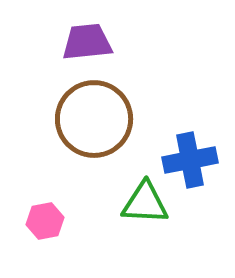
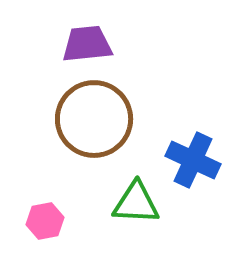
purple trapezoid: moved 2 px down
blue cross: moved 3 px right; rotated 36 degrees clockwise
green triangle: moved 9 px left
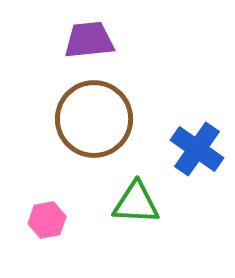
purple trapezoid: moved 2 px right, 4 px up
blue cross: moved 4 px right, 11 px up; rotated 10 degrees clockwise
pink hexagon: moved 2 px right, 1 px up
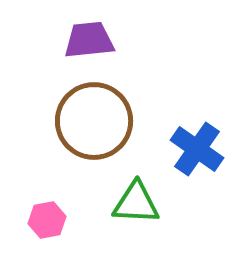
brown circle: moved 2 px down
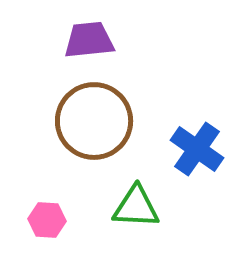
green triangle: moved 4 px down
pink hexagon: rotated 15 degrees clockwise
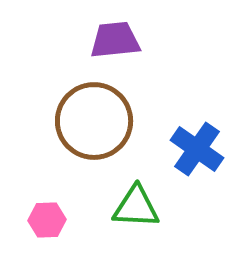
purple trapezoid: moved 26 px right
pink hexagon: rotated 6 degrees counterclockwise
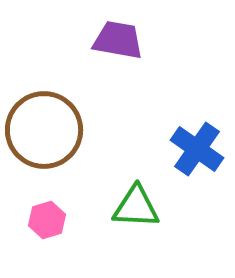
purple trapezoid: moved 3 px right; rotated 16 degrees clockwise
brown circle: moved 50 px left, 9 px down
pink hexagon: rotated 15 degrees counterclockwise
